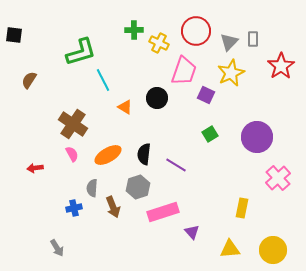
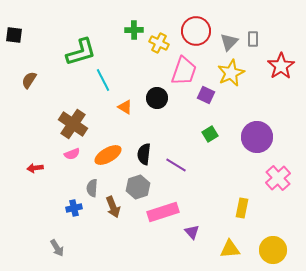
pink semicircle: rotated 98 degrees clockwise
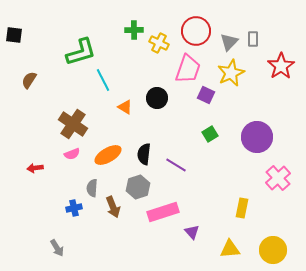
pink trapezoid: moved 4 px right, 2 px up
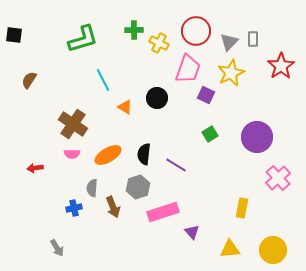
green L-shape: moved 2 px right, 13 px up
pink semicircle: rotated 21 degrees clockwise
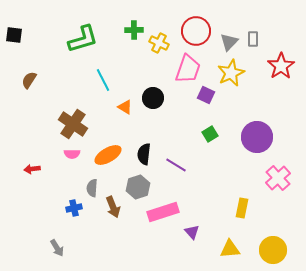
black circle: moved 4 px left
red arrow: moved 3 px left, 1 px down
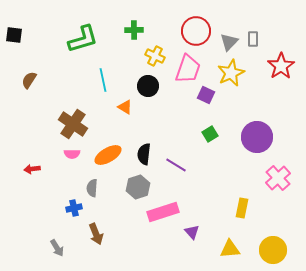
yellow cross: moved 4 px left, 13 px down
cyan line: rotated 15 degrees clockwise
black circle: moved 5 px left, 12 px up
brown arrow: moved 17 px left, 27 px down
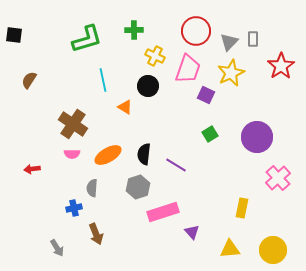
green L-shape: moved 4 px right
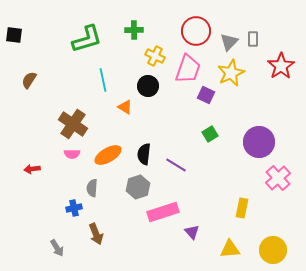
purple circle: moved 2 px right, 5 px down
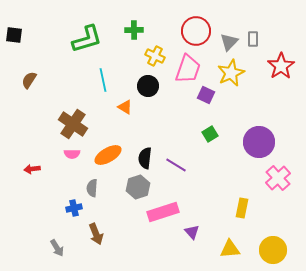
black semicircle: moved 1 px right, 4 px down
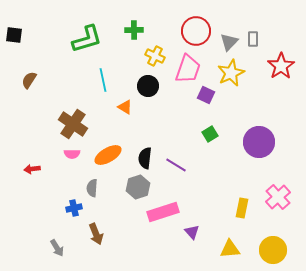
pink cross: moved 19 px down
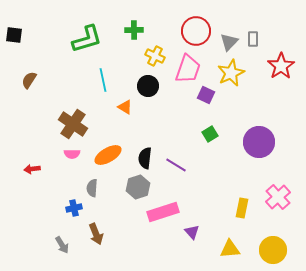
gray arrow: moved 5 px right, 3 px up
